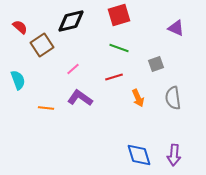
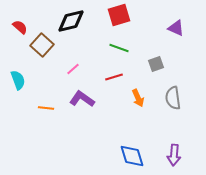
brown square: rotated 15 degrees counterclockwise
purple L-shape: moved 2 px right, 1 px down
blue diamond: moved 7 px left, 1 px down
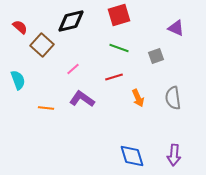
gray square: moved 8 px up
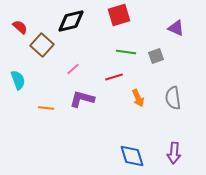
green line: moved 7 px right, 4 px down; rotated 12 degrees counterclockwise
purple L-shape: rotated 20 degrees counterclockwise
purple arrow: moved 2 px up
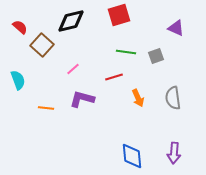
blue diamond: rotated 12 degrees clockwise
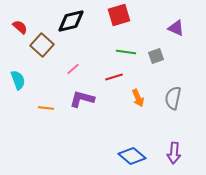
gray semicircle: rotated 20 degrees clockwise
blue diamond: rotated 44 degrees counterclockwise
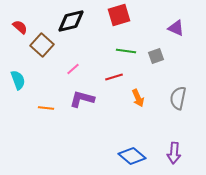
green line: moved 1 px up
gray semicircle: moved 5 px right
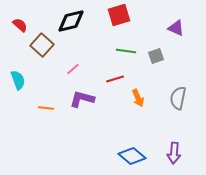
red semicircle: moved 2 px up
red line: moved 1 px right, 2 px down
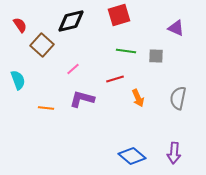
red semicircle: rotated 14 degrees clockwise
gray square: rotated 21 degrees clockwise
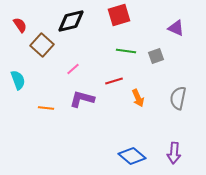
gray square: rotated 21 degrees counterclockwise
red line: moved 1 px left, 2 px down
